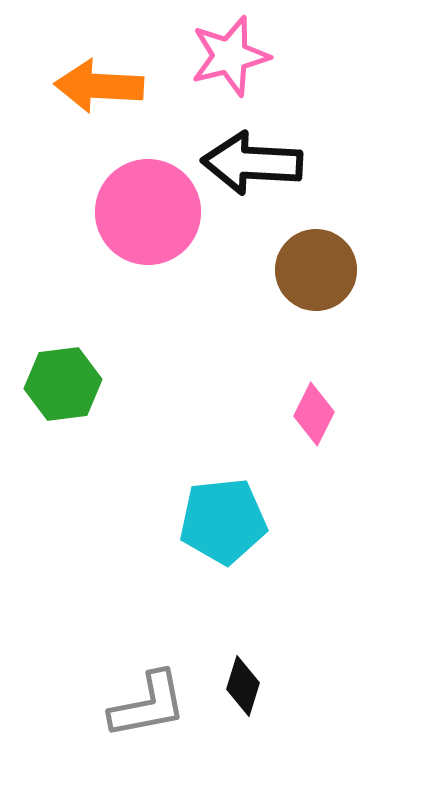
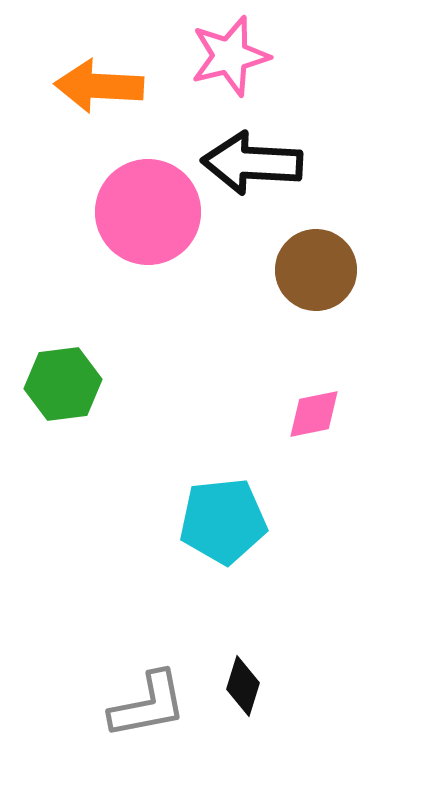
pink diamond: rotated 52 degrees clockwise
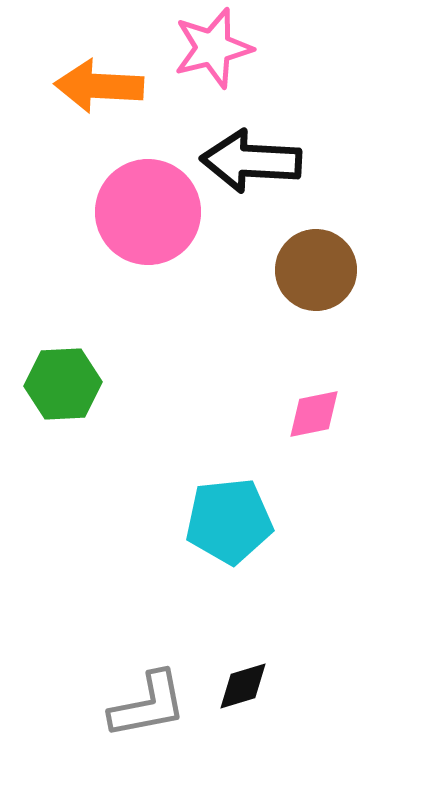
pink star: moved 17 px left, 8 px up
black arrow: moved 1 px left, 2 px up
green hexagon: rotated 4 degrees clockwise
cyan pentagon: moved 6 px right
black diamond: rotated 56 degrees clockwise
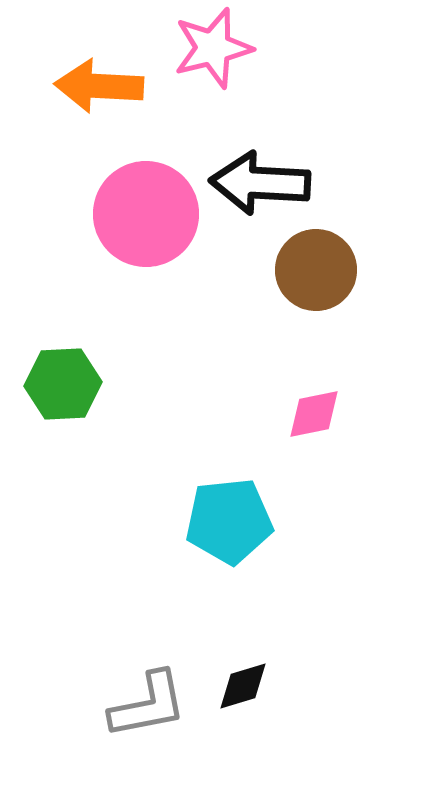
black arrow: moved 9 px right, 22 px down
pink circle: moved 2 px left, 2 px down
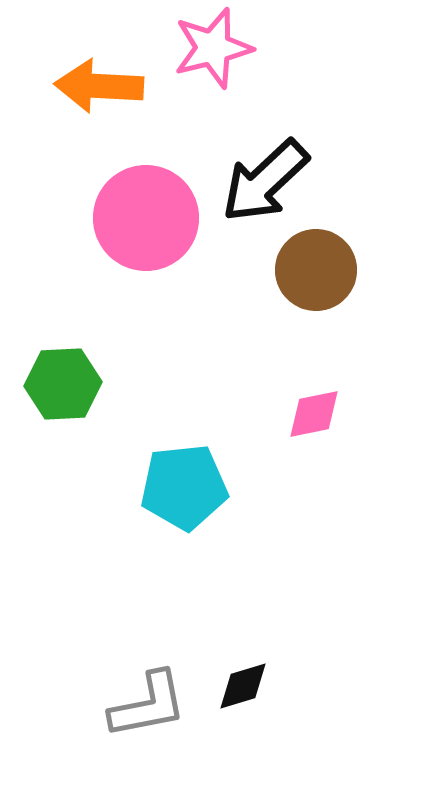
black arrow: moved 5 px right, 2 px up; rotated 46 degrees counterclockwise
pink circle: moved 4 px down
cyan pentagon: moved 45 px left, 34 px up
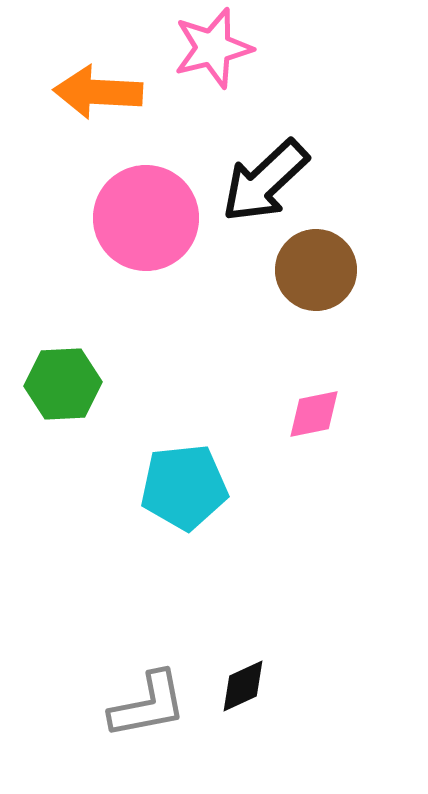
orange arrow: moved 1 px left, 6 px down
black diamond: rotated 8 degrees counterclockwise
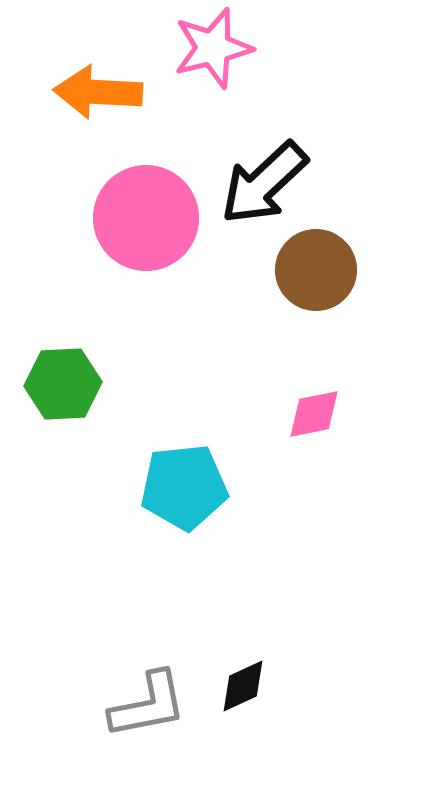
black arrow: moved 1 px left, 2 px down
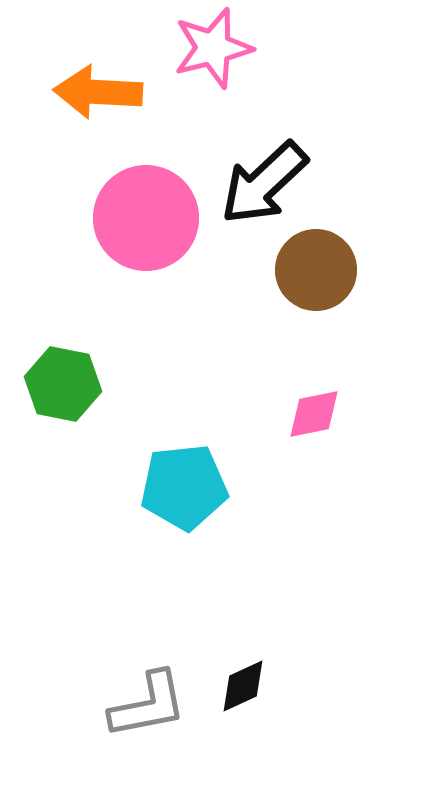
green hexagon: rotated 14 degrees clockwise
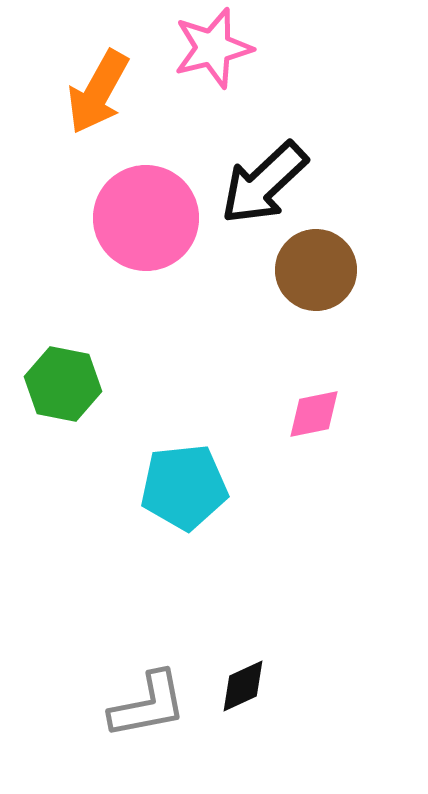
orange arrow: rotated 64 degrees counterclockwise
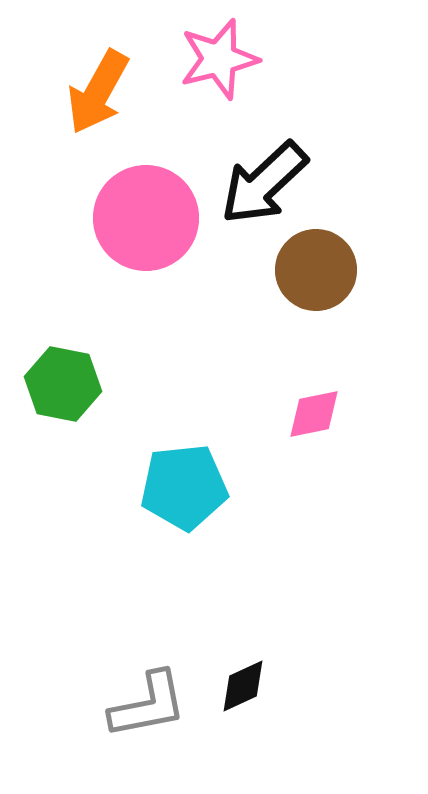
pink star: moved 6 px right, 11 px down
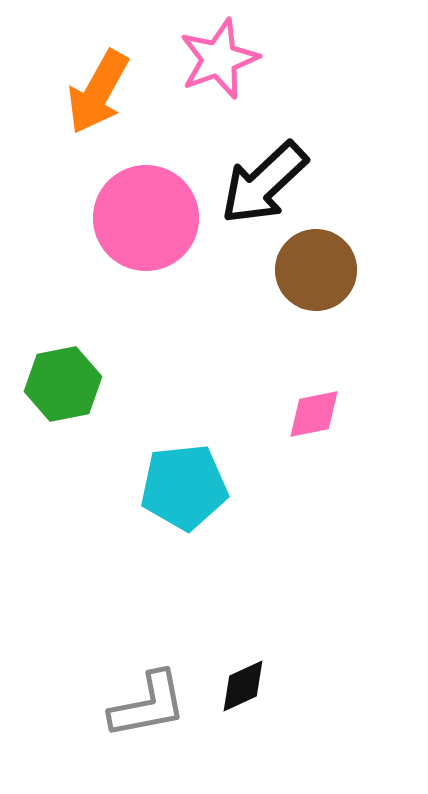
pink star: rotated 6 degrees counterclockwise
green hexagon: rotated 22 degrees counterclockwise
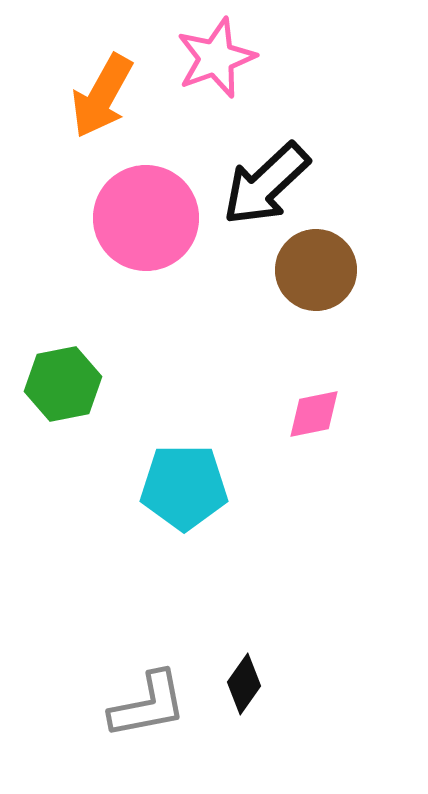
pink star: moved 3 px left, 1 px up
orange arrow: moved 4 px right, 4 px down
black arrow: moved 2 px right, 1 px down
cyan pentagon: rotated 6 degrees clockwise
black diamond: moved 1 px right, 2 px up; rotated 30 degrees counterclockwise
